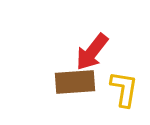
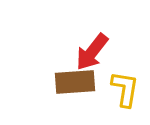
yellow L-shape: moved 1 px right
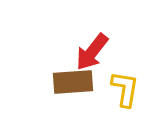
brown rectangle: moved 2 px left
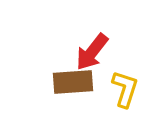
yellow L-shape: rotated 9 degrees clockwise
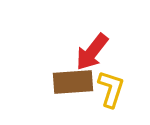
yellow L-shape: moved 14 px left
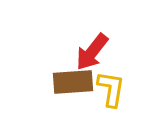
yellow L-shape: rotated 9 degrees counterclockwise
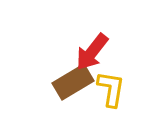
brown rectangle: rotated 27 degrees counterclockwise
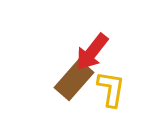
brown rectangle: moved 1 px right, 2 px up; rotated 18 degrees counterclockwise
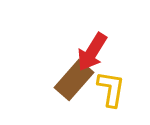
red arrow: rotated 6 degrees counterclockwise
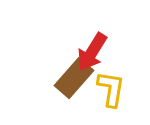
brown rectangle: moved 2 px up
